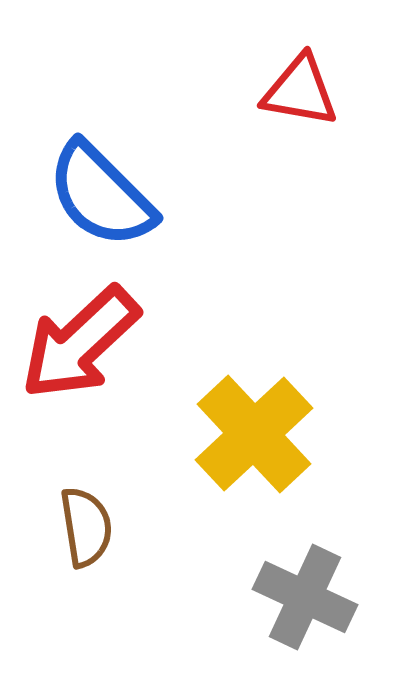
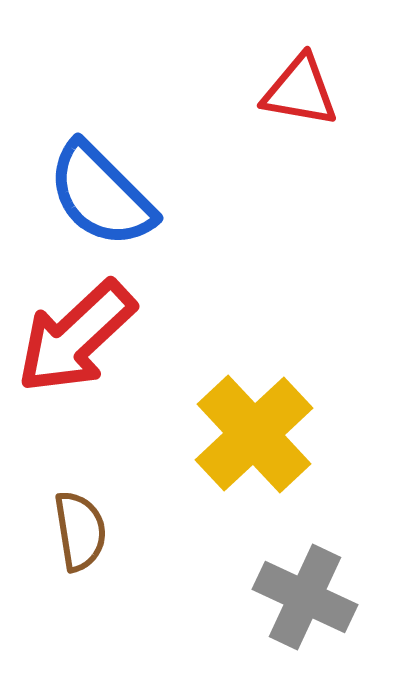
red arrow: moved 4 px left, 6 px up
brown semicircle: moved 6 px left, 4 px down
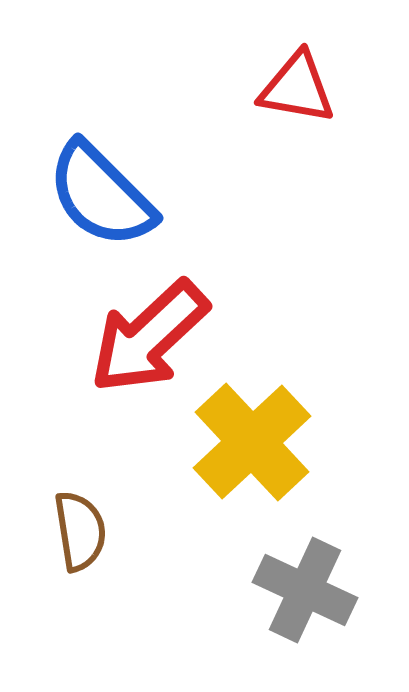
red triangle: moved 3 px left, 3 px up
red arrow: moved 73 px right
yellow cross: moved 2 px left, 8 px down
gray cross: moved 7 px up
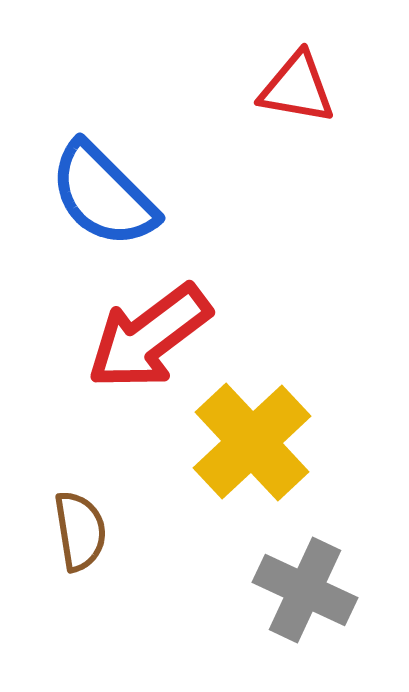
blue semicircle: moved 2 px right
red arrow: rotated 6 degrees clockwise
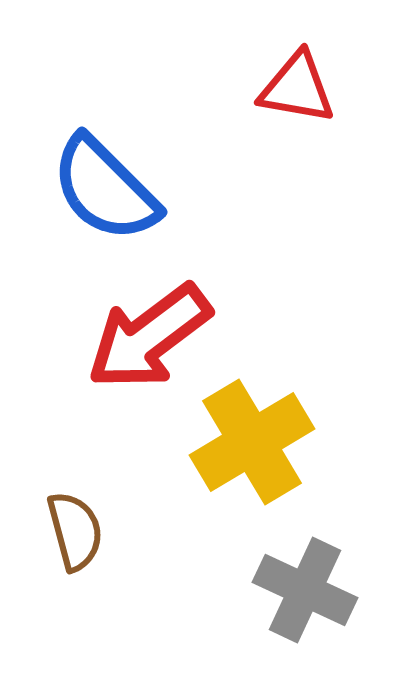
blue semicircle: moved 2 px right, 6 px up
yellow cross: rotated 12 degrees clockwise
brown semicircle: moved 5 px left; rotated 6 degrees counterclockwise
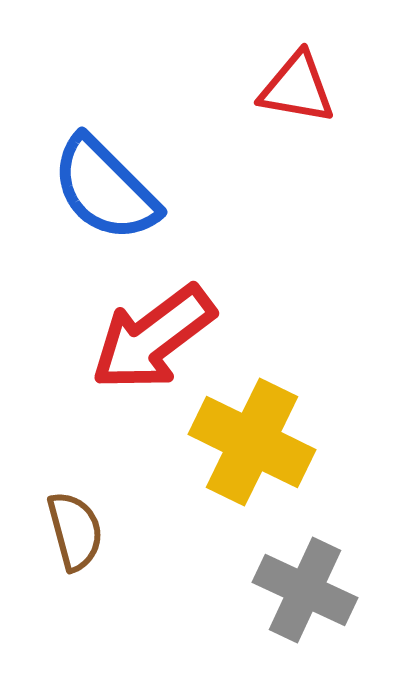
red arrow: moved 4 px right, 1 px down
yellow cross: rotated 33 degrees counterclockwise
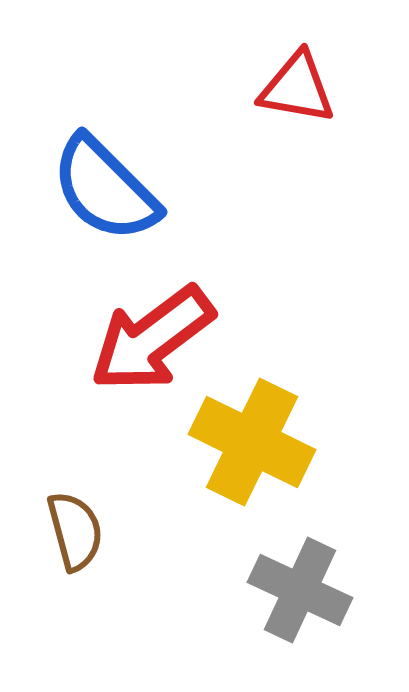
red arrow: moved 1 px left, 1 px down
gray cross: moved 5 px left
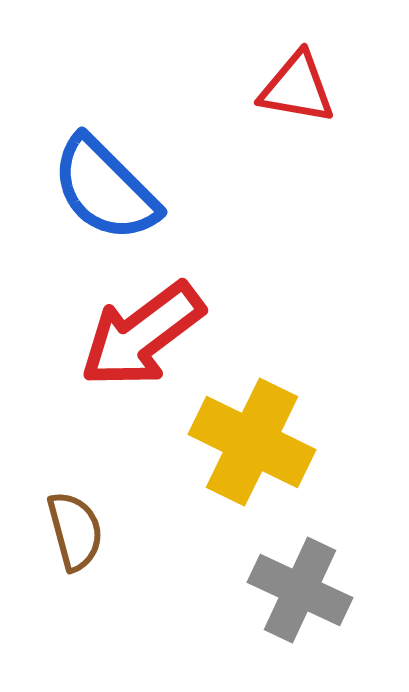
red arrow: moved 10 px left, 4 px up
